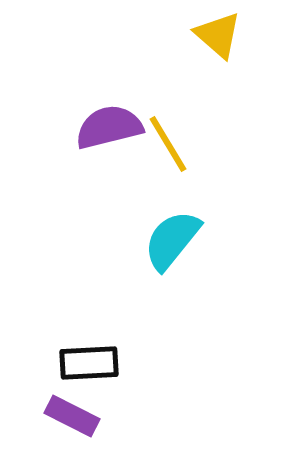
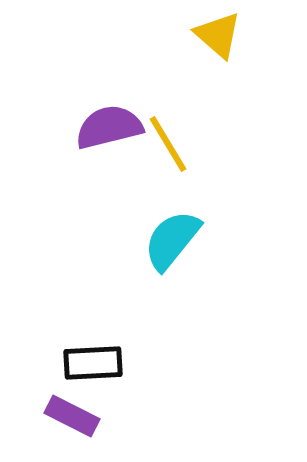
black rectangle: moved 4 px right
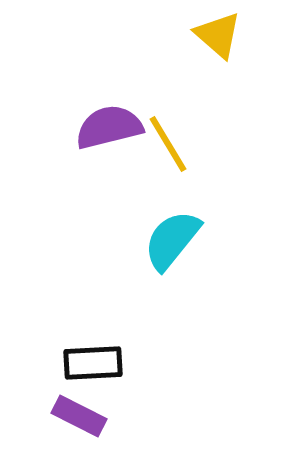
purple rectangle: moved 7 px right
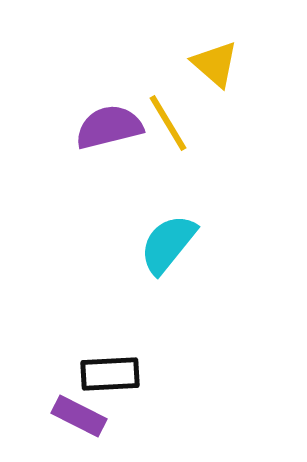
yellow triangle: moved 3 px left, 29 px down
yellow line: moved 21 px up
cyan semicircle: moved 4 px left, 4 px down
black rectangle: moved 17 px right, 11 px down
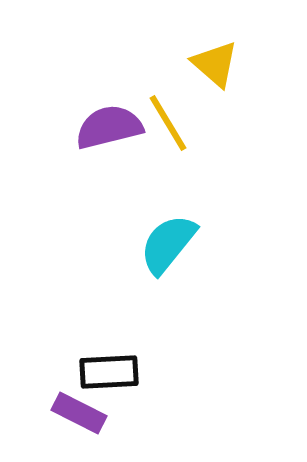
black rectangle: moved 1 px left, 2 px up
purple rectangle: moved 3 px up
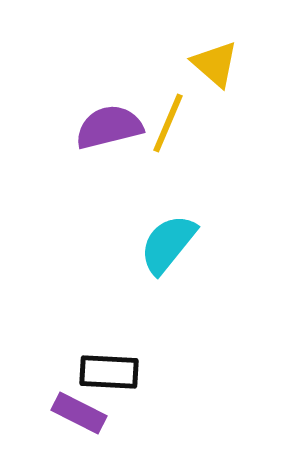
yellow line: rotated 54 degrees clockwise
black rectangle: rotated 6 degrees clockwise
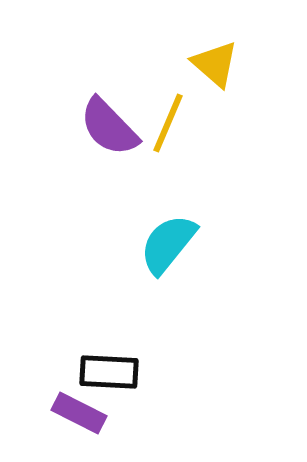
purple semicircle: rotated 120 degrees counterclockwise
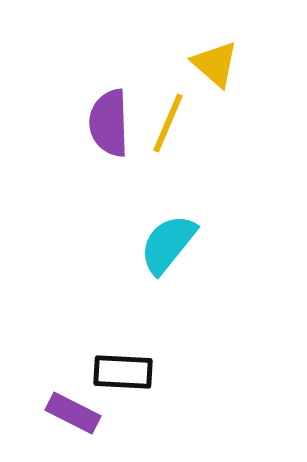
purple semicircle: moved 4 px up; rotated 42 degrees clockwise
black rectangle: moved 14 px right
purple rectangle: moved 6 px left
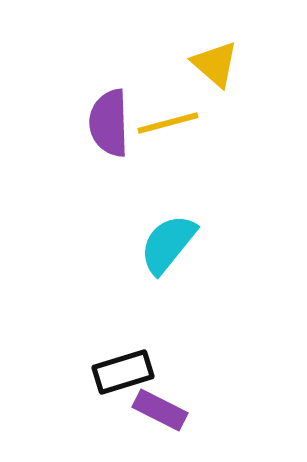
yellow line: rotated 52 degrees clockwise
black rectangle: rotated 20 degrees counterclockwise
purple rectangle: moved 87 px right, 3 px up
